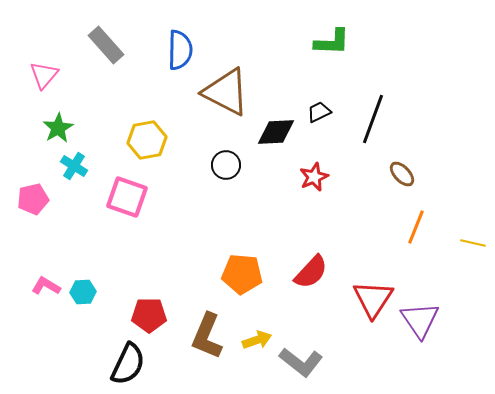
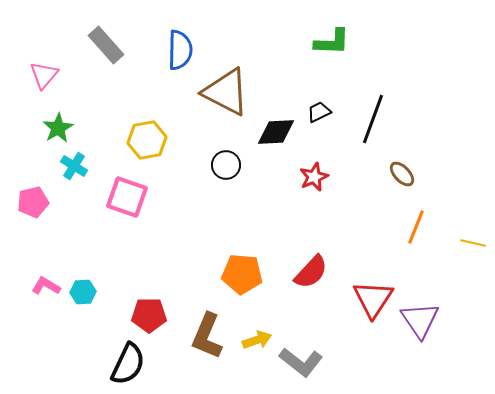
pink pentagon: moved 3 px down
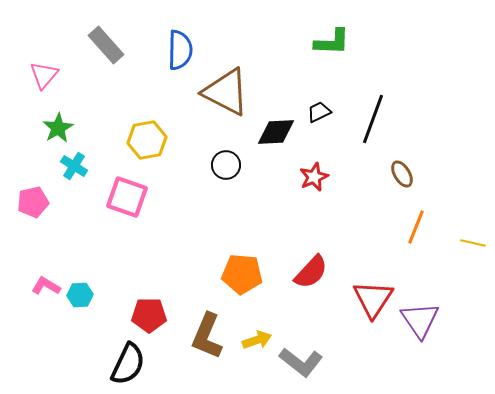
brown ellipse: rotated 12 degrees clockwise
cyan hexagon: moved 3 px left, 3 px down
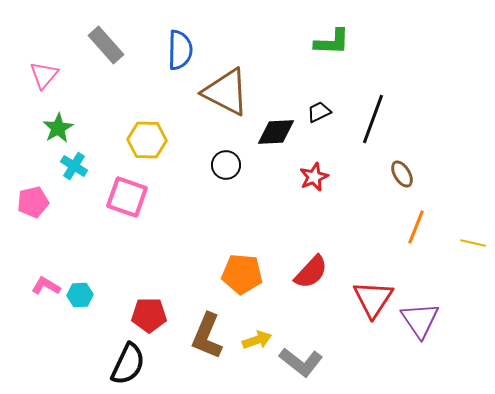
yellow hexagon: rotated 12 degrees clockwise
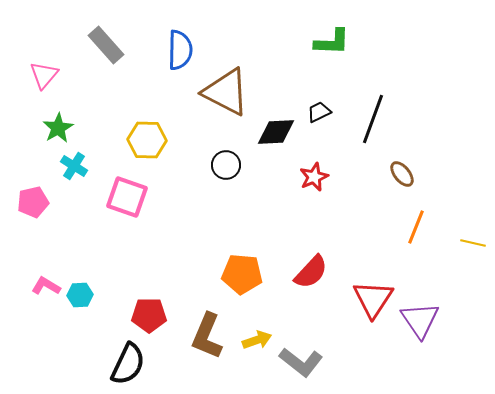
brown ellipse: rotated 8 degrees counterclockwise
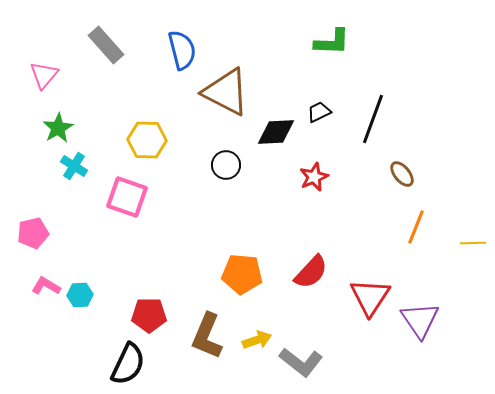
blue semicircle: moved 2 px right; rotated 15 degrees counterclockwise
pink pentagon: moved 31 px down
yellow line: rotated 15 degrees counterclockwise
red triangle: moved 3 px left, 2 px up
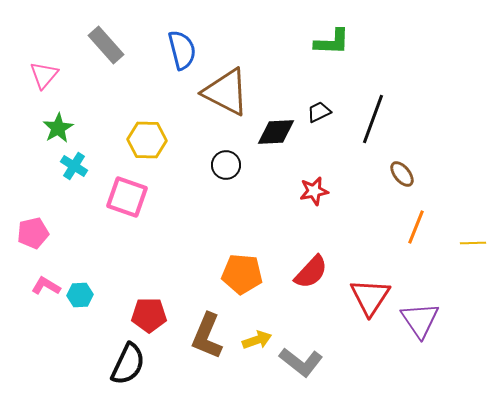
red star: moved 14 px down; rotated 12 degrees clockwise
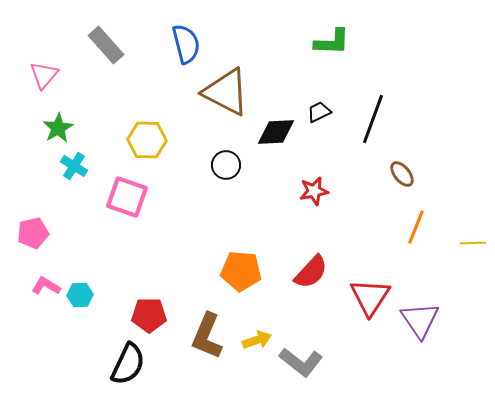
blue semicircle: moved 4 px right, 6 px up
orange pentagon: moved 1 px left, 3 px up
